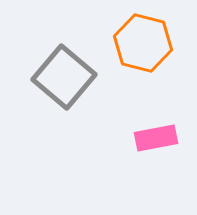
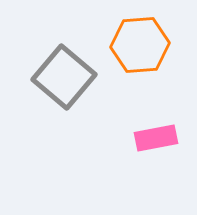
orange hexagon: moved 3 px left, 2 px down; rotated 18 degrees counterclockwise
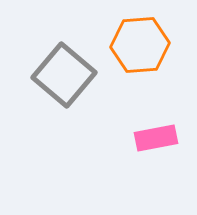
gray square: moved 2 px up
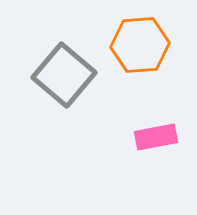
pink rectangle: moved 1 px up
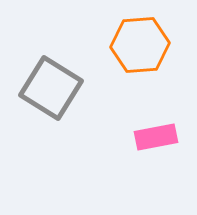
gray square: moved 13 px left, 13 px down; rotated 8 degrees counterclockwise
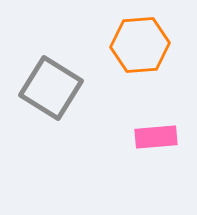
pink rectangle: rotated 6 degrees clockwise
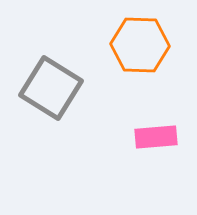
orange hexagon: rotated 6 degrees clockwise
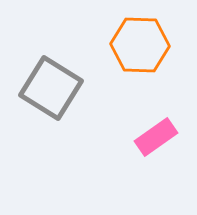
pink rectangle: rotated 30 degrees counterclockwise
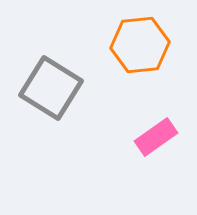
orange hexagon: rotated 8 degrees counterclockwise
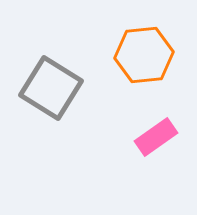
orange hexagon: moved 4 px right, 10 px down
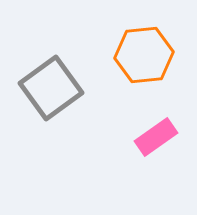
gray square: rotated 22 degrees clockwise
